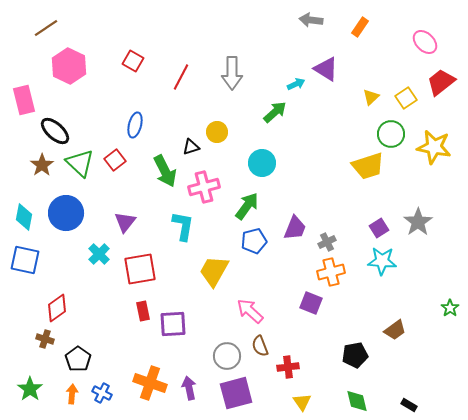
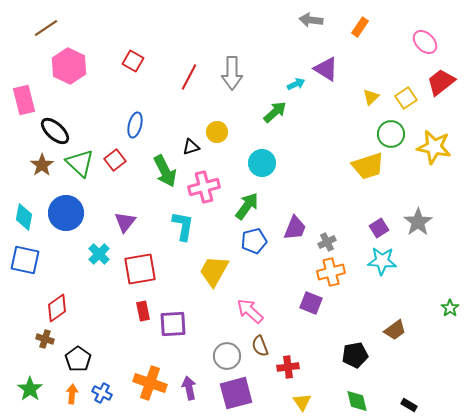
red line at (181, 77): moved 8 px right
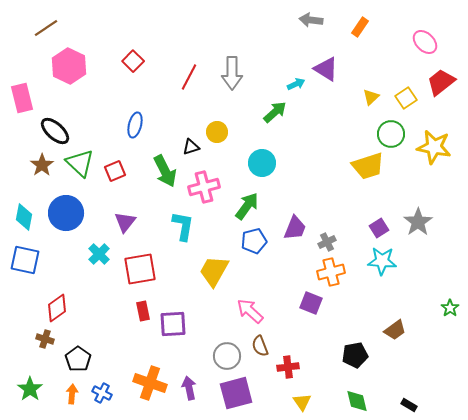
red square at (133, 61): rotated 15 degrees clockwise
pink rectangle at (24, 100): moved 2 px left, 2 px up
red square at (115, 160): moved 11 px down; rotated 15 degrees clockwise
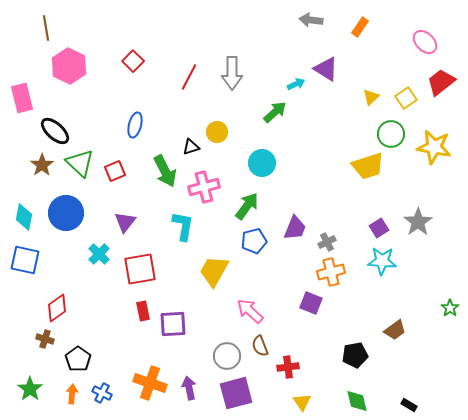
brown line at (46, 28): rotated 65 degrees counterclockwise
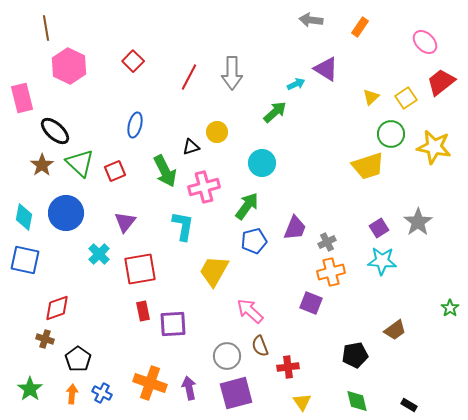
red diamond at (57, 308): rotated 16 degrees clockwise
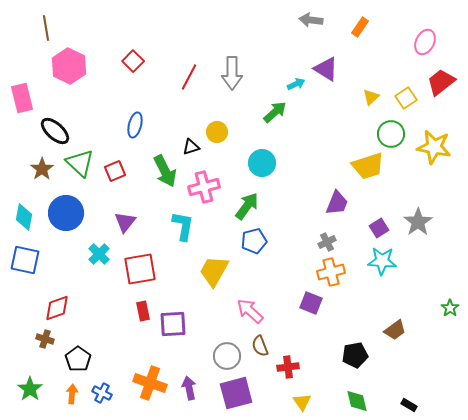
pink ellipse at (425, 42): rotated 70 degrees clockwise
brown star at (42, 165): moved 4 px down
purple trapezoid at (295, 228): moved 42 px right, 25 px up
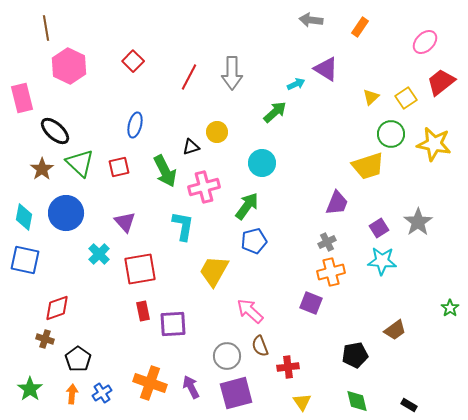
pink ellipse at (425, 42): rotated 20 degrees clockwise
yellow star at (434, 147): moved 3 px up
red square at (115, 171): moved 4 px right, 4 px up; rotated 10 degrees clockwise
purple triangle at (125, 222): rotated 20 degrees counterclockwise
purple arrow at (189, 388): moved 2 px right, 1 px up; rotated 15 degrees counterclockwise
blue cross at (102, 393): rotated 30 degrees clockwise
